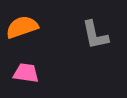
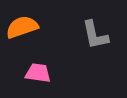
pink trapezoid: moved 12 px right
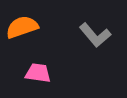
gray L-shape: rotated 28 degrees counterclockwise
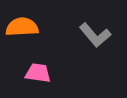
orange semicircle: rotated 16 degrees clockwise
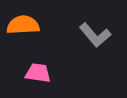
orange semicircle: moved 1 px right, 2 px up
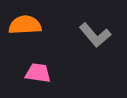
orange semicircle: moved 2 px right
